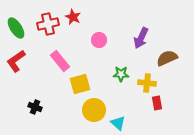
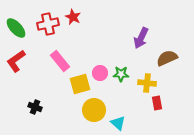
green ellipse: rotated 10 degrees counterclockwise
pink circle: moved 1 px right, 33 px down
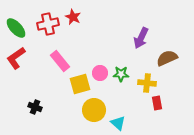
red L-shape: moved 3 px up
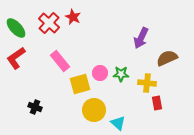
red cross: moved 1 px right, 1 px up; rotated 35 degrees counterclockwise
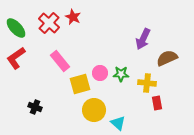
purple arrow: moved 2 px right, 1 px down
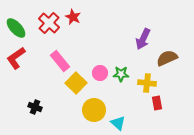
yellow square: moved 4 px left, 1 px up; rotated 30 degrees counterclockwise
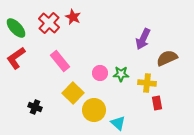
yellow square: moved 3 px left, 10 px down
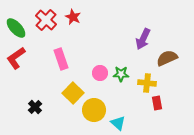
red cross: moved 3 px left, 3 px up
pink rectangle: moved 1 px right, 2 px up; rotated 20 degrees clockwise
black cross: rotated 24 degrees clockwise
